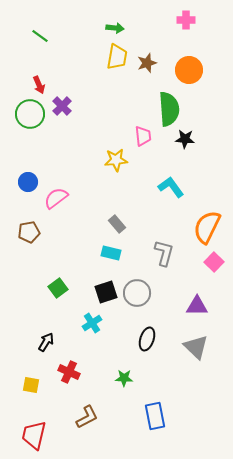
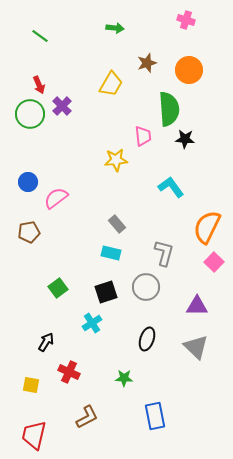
pink cross: rotated 18 degrees clockwise
yellow trapezoid: moved 6 px left, 27 px down; rotated 20 degrees clockwise
gray circle: moved 9 px right, 6 px up
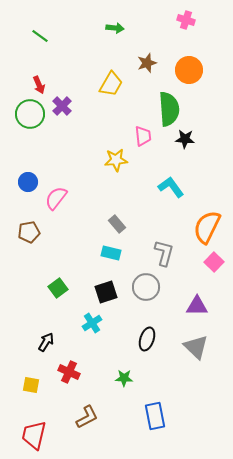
pink semicircle: rotated 15 degrees counterclockwise
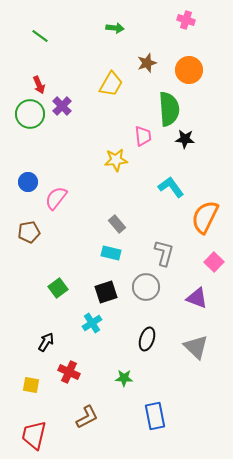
orange semicircle: moved 2 px left, 10 px up
purple triangle: moved 8 px up; rotated 20 degrees clockwise
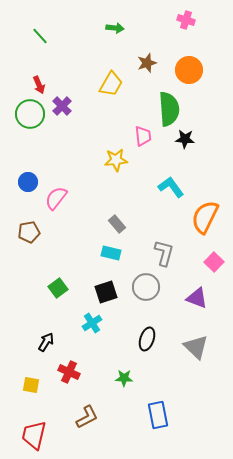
green line: rotated 12 degrees clockwise
blue rectangle: moved 3 px right, 1 px up
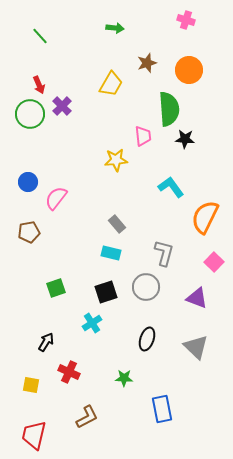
green square: moved 2 px left; rotated 18 degrees clockwise
blue rectangle: moved 4 px right, 6 px up
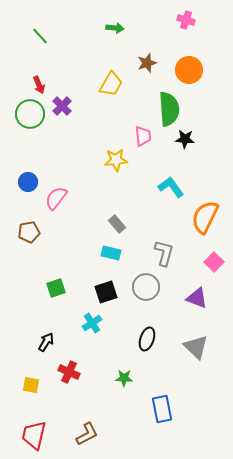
brown L-shape: moved 17 px down
